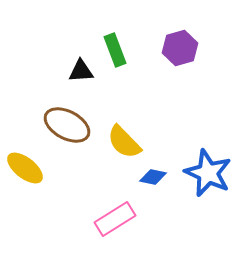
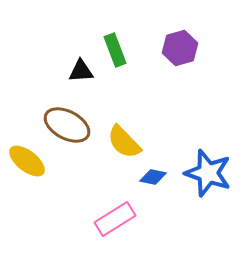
yellow ellipse: moved 2 px right, 7 px up
blue star: rotated 6 degrees counterclockwise
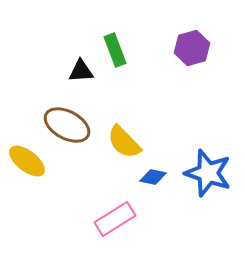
purple hexagon: moved 12 px right
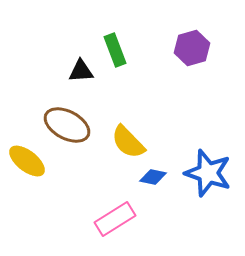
yellow semicircle: moved 4 px right
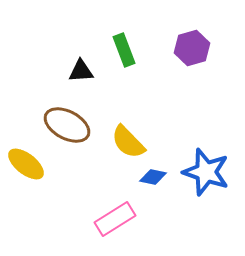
green rectangle: moved 9 px right
yellow ellipse: moved 1 px left, 3 px down
blue star: moved 2 px left, 1 px up
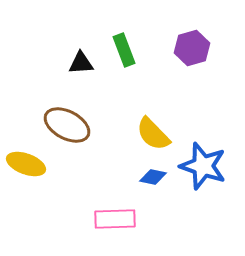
black triangle: moved 8 px up
yellow semicircle: moved 25 px right, 8 px up
yellow ellipse: rotated 18 degrees counterclockwise
blue star: moved 3 px left, 6 px up
pink rectangle: rotated 30 degrees clockwise
